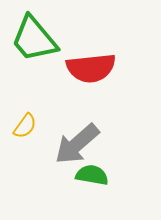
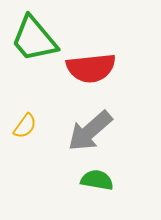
gray arrow: moved 13 px right, 13 px up
green semicircle: moved 5 px right, 5 px down
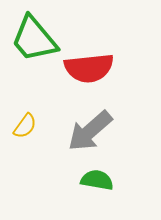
red semicircle: moved 2 px left
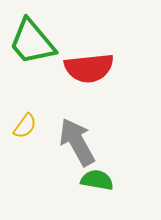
green trapezoid: moved 2 px left, 3 px down
gray arrow: moved 13 px left, 11 px down; rotated 102 degrees clockwise
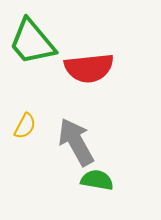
yellow semicircle: rotated 8 degrees counterclockwise
gray arrow: moved 1 px left
